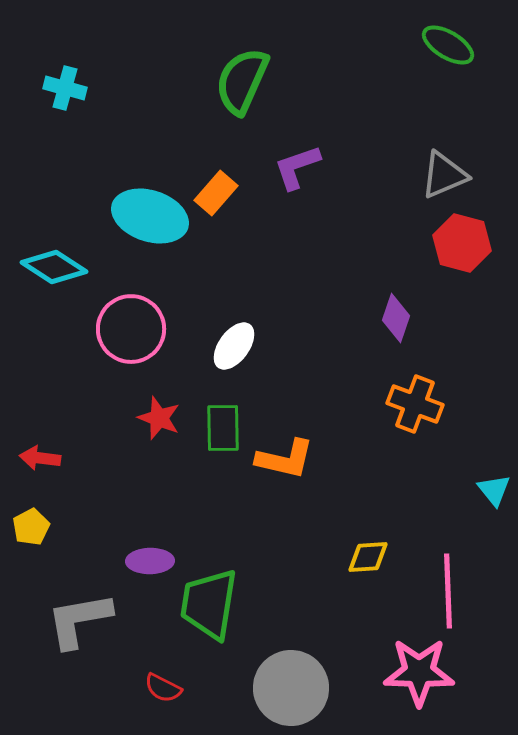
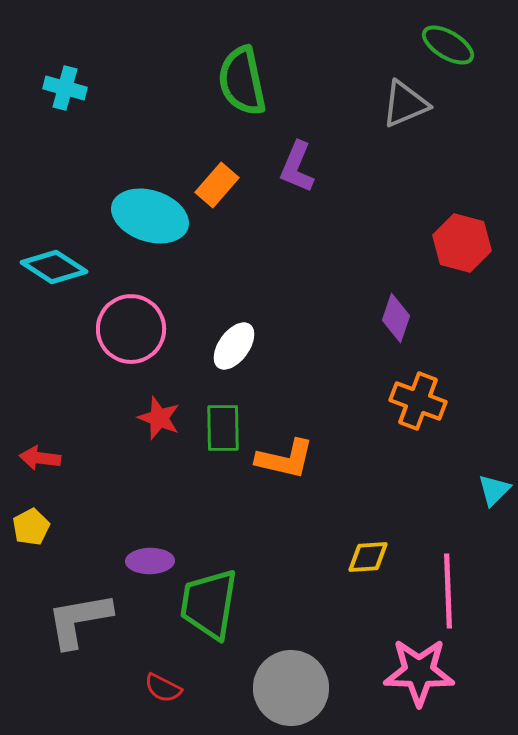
green semicircle: rotated 36 degrees counterclockwise
purple L-shape: rotated 48 degrees counterclockwise
gray triangle: moved 39 px left, 71 px up
orange rectangle: moved 1 px right, 8 px up
orange cross: moved 3 px right, 3 px up
cyan triangle: rotated 24 degrees clockwise
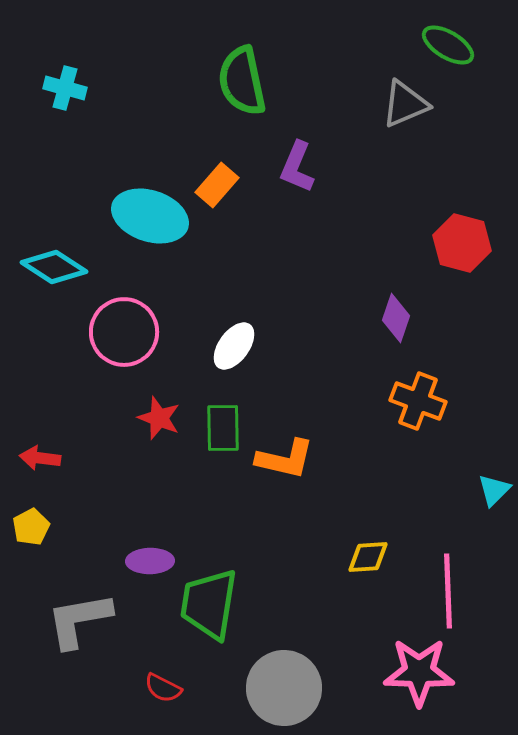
pink circle: moved 7 px left, 3 px down
gray circle: moved 7 px left
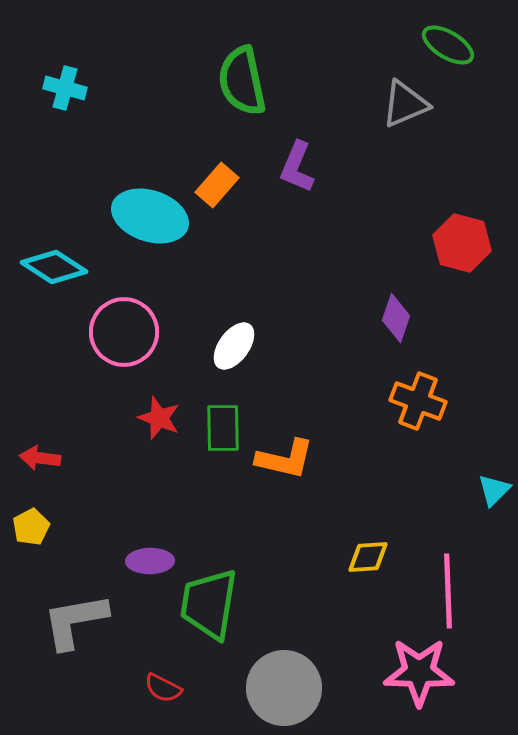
gray L-shape: moved 4 px left, 1 px down
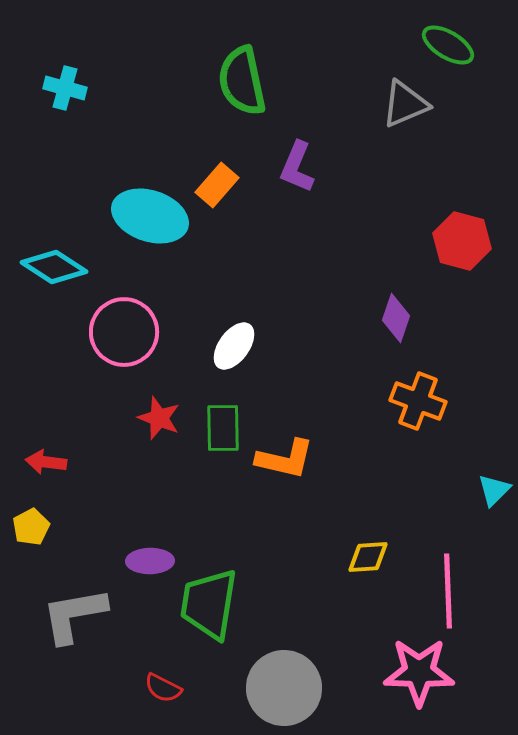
red hexagon: moved 2 px up
red arrow: moved 6 px right, 4 px down
gray L-shape: moved 1 px left, 6 px up
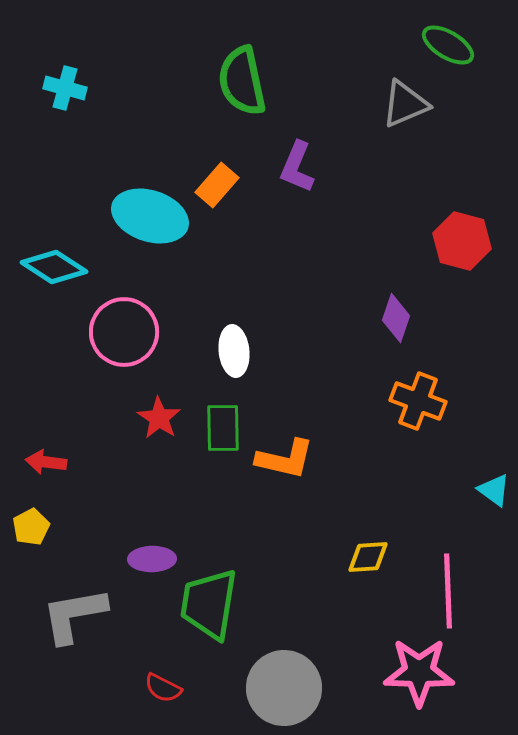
white ellipse: moved 5 px down; rotated 42 degrees counterclockwise
red star: rotated 12 degrees clockwise
cyan triangle: rotated 39 degrees counterclockwise
purple ellipse: moved 2 px right, 2 px up
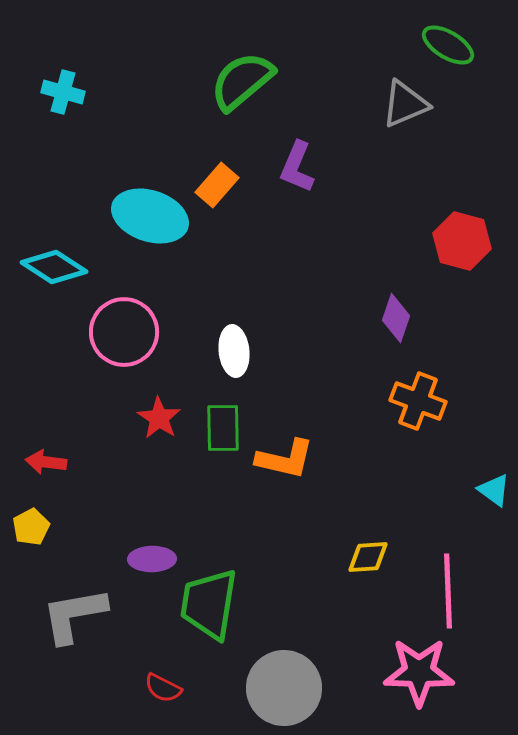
green semicircle: rotated 62 degrees clockwise
cyan cross: moved 2 px left, 4 px down
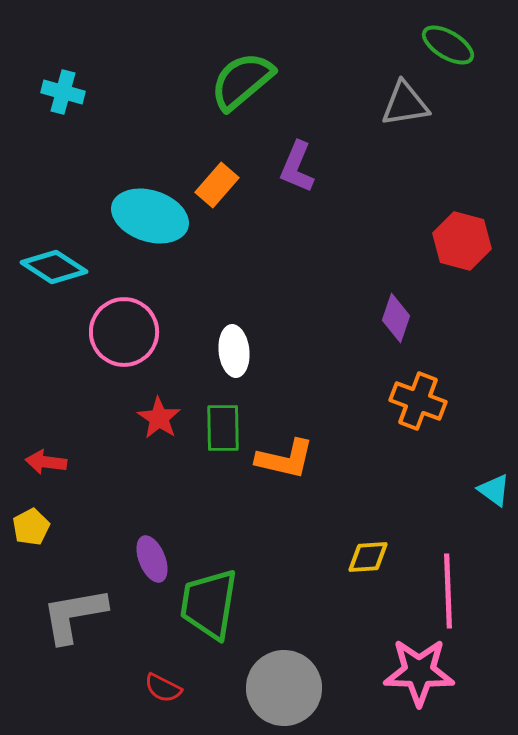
gray triangle: rotated 14 degrees clockwise
purple ellipse: rotated 69 degrees clockwise
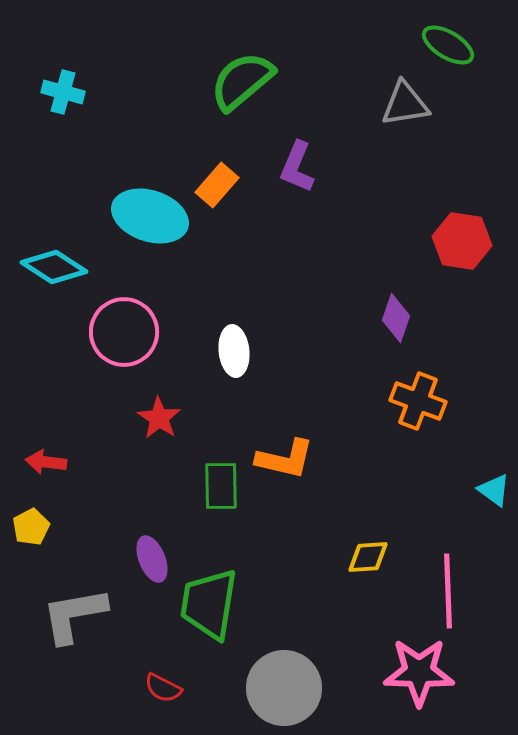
red hexagon: rotated 6 degrees counterclockwise
green rectangle: moved 2 px left, 58 px down
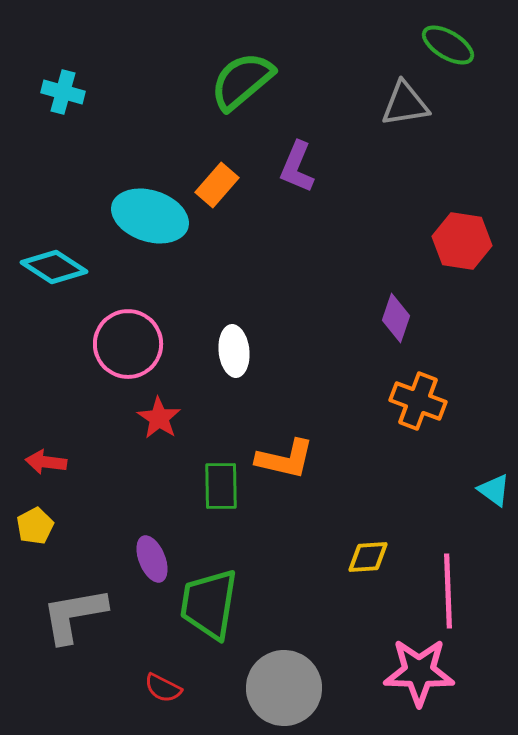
pink circle: moved 4 px right, 12 px down
yellow pentagon: moved 4 px right, 1 px up
